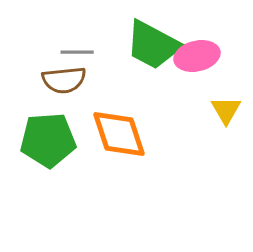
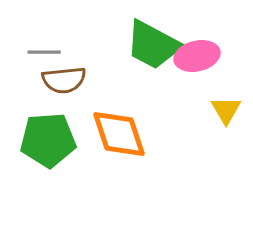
gray line: moved 33 px left
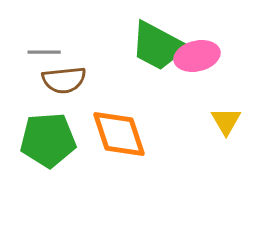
green trapezoid: moved 5 px right, 1 px down
yellow triangle: moved 11 px down
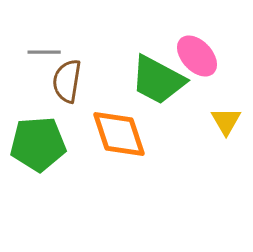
green trapezoid: moved 34 px down
pink ellipse: rotated 60 degrees clockwise
brown semicircle: moved 3 px right, 1 px down; rotated 105 degrees clockwise
green pentagon: moved 10 px left, 4 px down
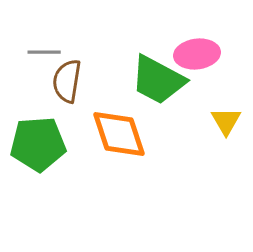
pink ellipse: moved 2 px up; rotated 54 degrees counterclockwise
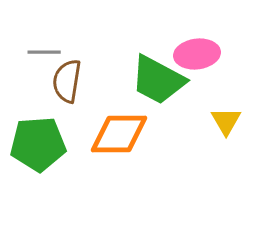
orange diamond: rotated 72 degrees counterclockwise
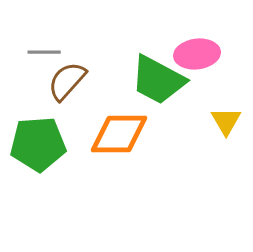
brown semicircle: rotated 33 degrees clockwise
